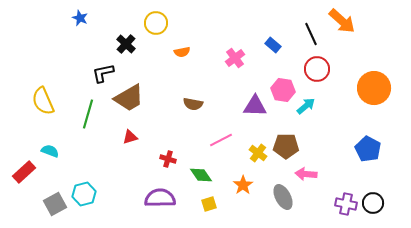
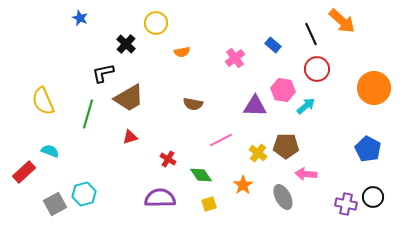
red cross: rotated 14 degrees clockwise
black circle: moved 6 px up
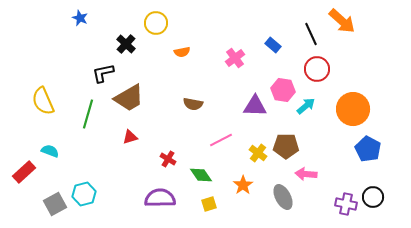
orange circle: moved 21 px left, 21 px down
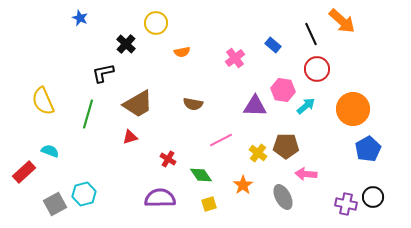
brown trapezoid: moved 9 px right, 6 px down
blue pentagon: rotated 15 degrees clockwise
